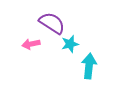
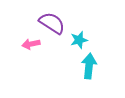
cyan star: moved 9 px right, 4 px up
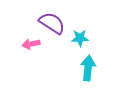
cyan star: moved 1 px right, 2 px up; rotated 12 degrees clockwise
cyan arrow: moved 1 px left, 2 px down
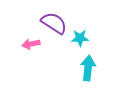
purple semicircle: moved 2 px right
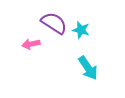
cyan star: moved 1 px right, 8 px up; rotated 18 degrees clockwise
cyan arrow: rotated 140 degrees clockwise
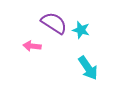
pink arrow: moved 1 px right, 2 px down; rotated 18 degrees clockwise
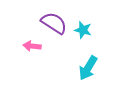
cyan star: moved 2 px right
cyan arrow: rotated 65 degrees clockwise
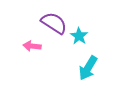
cyan star: moved 4 px left, 6 px down; rotated 18 degrees clockwise
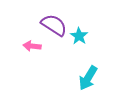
purple semicircle: moved 2 px down
cyan arrow: moved 10 px down
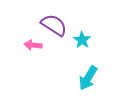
cyan star: moved 3 px right, 4 px down
pink arrow: moved 1 px right, 1 px up
